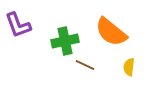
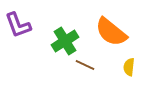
green cross: rotated 20 degrees counterclockwise
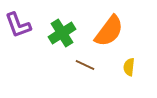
orange semicircle: moved 2 px left, 1 px up; rotated 92 degrees counterclockwise
green cross: moved 3 px left, 8 px up
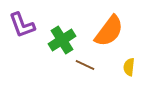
purple L-shape: moved 4 px right
green cross: moved 7 px down
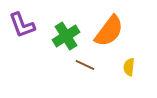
green cross: moved 4 px right, 4 px up
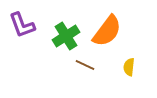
orange semicircle: moved 2 px left
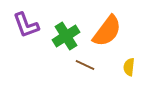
purple L-shape: moved 4 px right
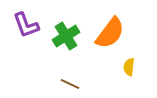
orange semicircle: moved 3 px right, 2 px down
brown line: moved 15 px left, 19 px down
